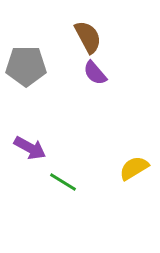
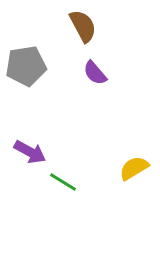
brown semicircle: moved 5 px left, 11 px up
gray pentagon: rotated 9 degrees counterclockwise
purple arrow: moved 4 px down
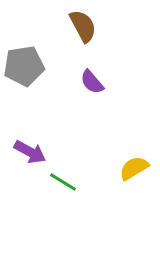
gray pentagon: moved 2 px left
purple semicircle: moved 3 px left, 9 px down
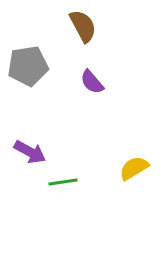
gray pentagon: moved 4 px right
green line: rotated 40 degrees counterclockwise
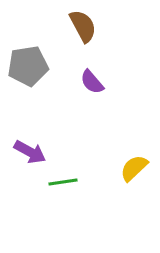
yellow semicircle: rotated 12 degrees counterclockwise
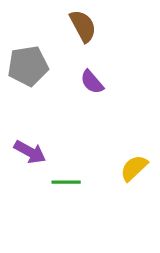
green line: moved 3 px right; rotated 8 degrees clockwise
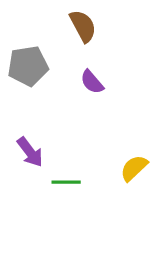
purple arrow: rotated 24 degrees clockwise
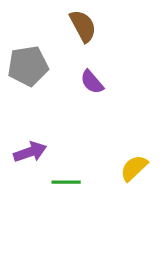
purple arrow: rotated 72 degrees counterclockwise
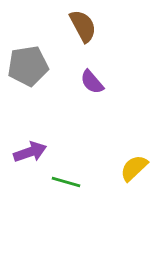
green line: rotated 16 degrees clockwise
